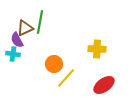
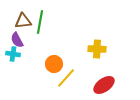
brown triangle: moved 2 px left, 7 px up; rotated 18 degrees clockwise
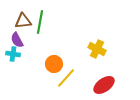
yellow cross: rotated 24 degrees clockwise
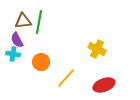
green line: moved 1 px left
orange circle: moved 13 px left, 2 px up
red ellipse: rotated 15 degrees clockwise
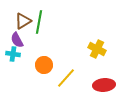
brown triangle: rotated 24 degrees counterclockwise
orange circle: moved 3 px right, 3 px down
red ellipse: rotated 15 degrees clockwise
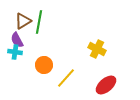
cyan cross: moved 2 px right, 2 px up
red ellipse: moved 2 px right; rotated 35 degrees counterclockwise
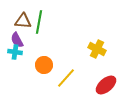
brown triangle: rotated 36 degrees clockwise
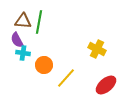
cyan cross: moved 8 px right, 1 px down
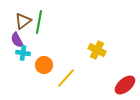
brown triangle: rotated 42 degrees counterclockwise
yellow cross: moved 1 px down
red ellipse: moved 19 px right
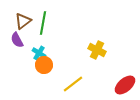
green line: moved 4 px right, 1 px down
cyan cross: moved 16 px right; rotated 24 degrees clockwise
yellow line: moved 7 px right, 6 px down; rotated 10 degrees clockwise
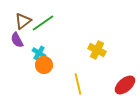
green line: rotated 45 degrees clockwise
yellow line: moved 5 px right; rotated 65 degrees counterclockwise
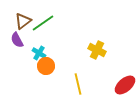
orange circle: moved 2 px right, 1 px down
